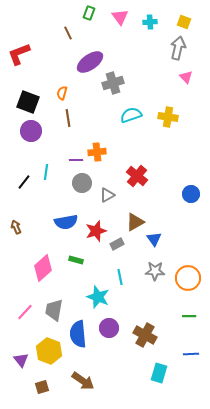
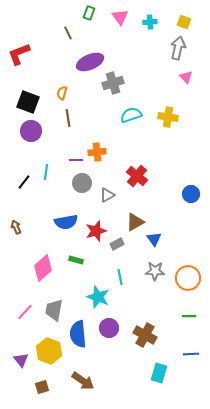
purple ellipse at (90, 62): rotated 12 degrees clockwise
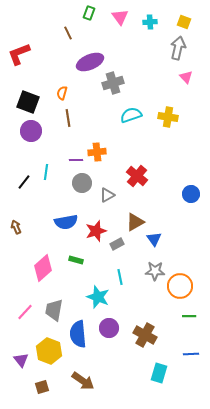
orange circle at (188, 278): moved 8 px left, 8 px down
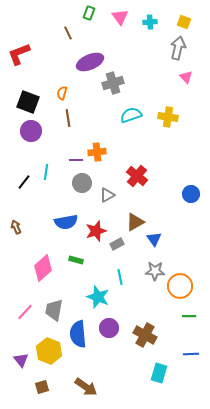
brown arrow at (83, 381): moved 3 px right, 6 px down
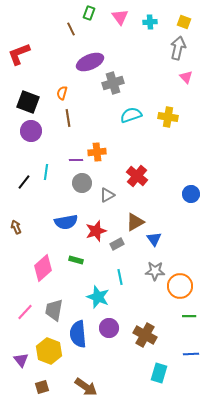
brown line at (68, 33): moved 3 px right, 4 px up
